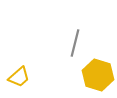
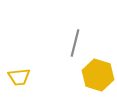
yellow trapezoid: rotated 35 degrees clockwise
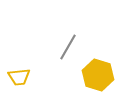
gray line: moved 7 px left, 4 px down; rotated 16 degrees clockwise
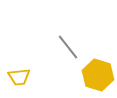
gray line: rotated 68 degrees counterclockwise
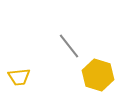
gray line: moved 1 px right, 1 px up
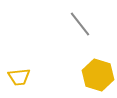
gray line: moved 11 px right, 22 px up
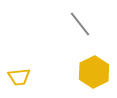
yellow hexagon: moved 4 px left, 3 px up; rotated 16 degrees clockwise
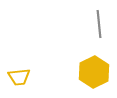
gray line: moved 19 px right; rotated 32 degrees clockwise
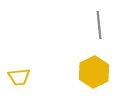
gray line: moved 1 px down
